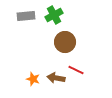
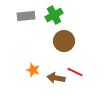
brown circle: moved 1 px left, 1 px up
red line: moved 1 px left, 2 px down
orange star: moved 9 px up
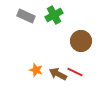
gray rectangle: rotated 30 degrees clockwise
brown circle: moved 17 px right
orange star: moved 3 px right
brown arrow: moved 2 px right, 4 px up; rotated 18 degrees clockwise
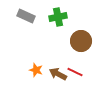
green cross: moved 4 px right, 2 px down; rotated 18 degrees clockwise
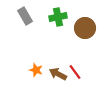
gray rectangle: moved 1 px left; rotated 36 degrees clockwise
brown circle: moved 4 px right, 13 px up
red line: rotated 28 degrees clockwise
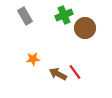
green cross: moved 6 px right, 2 px up; rotated 12 degrees counterclockwise
orange star: moved 3 px left, 11 px up; rotated 24 degrees counterclockwise
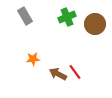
green cross: moved 3 px right, 2 px down
brown circle: moved 10 px right, 4 px up
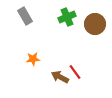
brown arrow: moved 2 px right, 3 px down
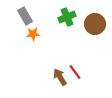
orange star: moved 25 px up
brown arrow: rotated 30 degrees clockwise
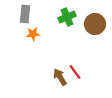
gray rectangle: moved 2 px up; rotated 36 degrees clockwise
